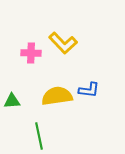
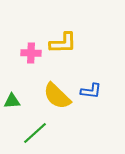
yellow L-shape: rotated 48 degrees counterclockwise
blue L-shape: moved 2 px right, 1 px down
yellow semicircle: rotated 128 degrees counterclockwise
green line: moved 4 px left, 3 px up; rotated 60 degrees clockwise
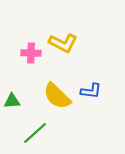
yellow L-shape: rotated 28 degrees clockwise
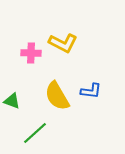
yellow semicircle: rotated 16 degrees clockwise
green triangle: rotated 24 degrees clockwise
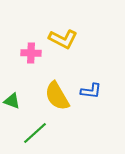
yellow L-shape: moved 4 px up
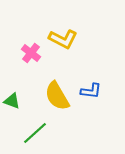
pink cross: rotated 36 degrees clockwise
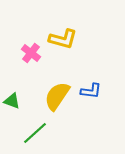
yellow L-shape: rotated 12 degrees counterclockwise
yellow semicircle: rotated 64 degrees clockwise
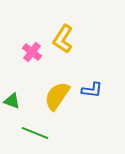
yellow L-shape: rotated 108 degrees clockwise
pink cross: moved 1 px right, 1 px up
blue L-shape: moved 1 px right, 1 px up
green line: rotated 64 degrees clockwise
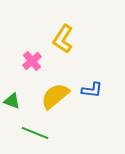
pink cross: moved 9 px down; rotated 12 degrees clockwise
yellow semicircle: moved 2 px left; rotated 16 degrees clockwise
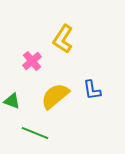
blue L-shape: rotated 75 degrees clockwise
